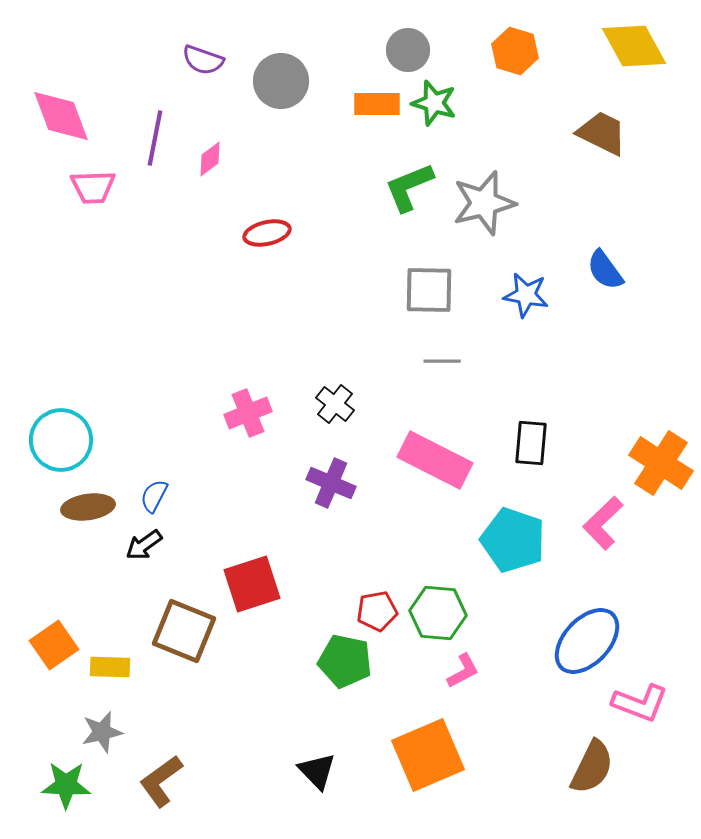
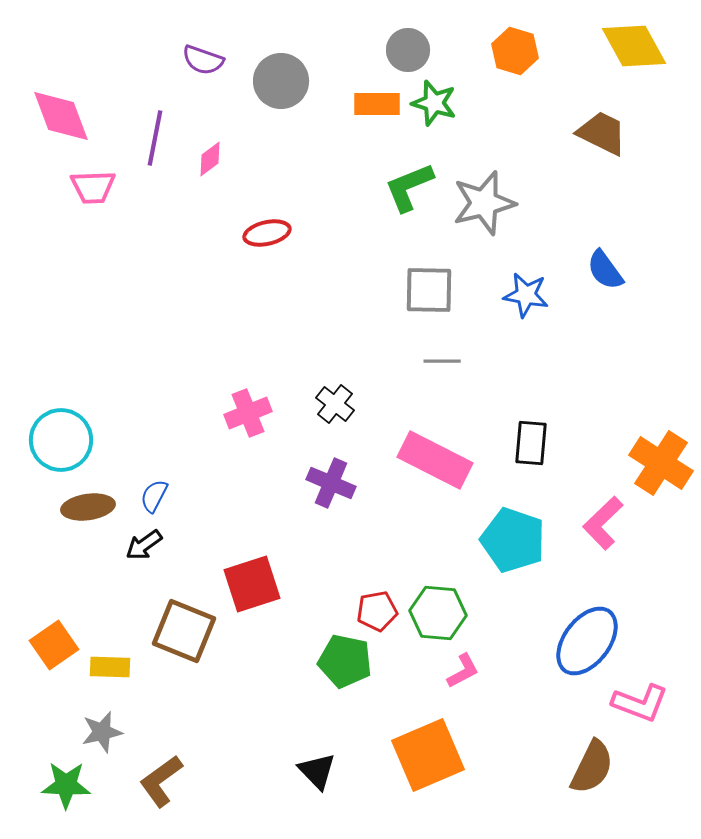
blue ellipse at (587, 641): rotated 6 degrees counterclockwise
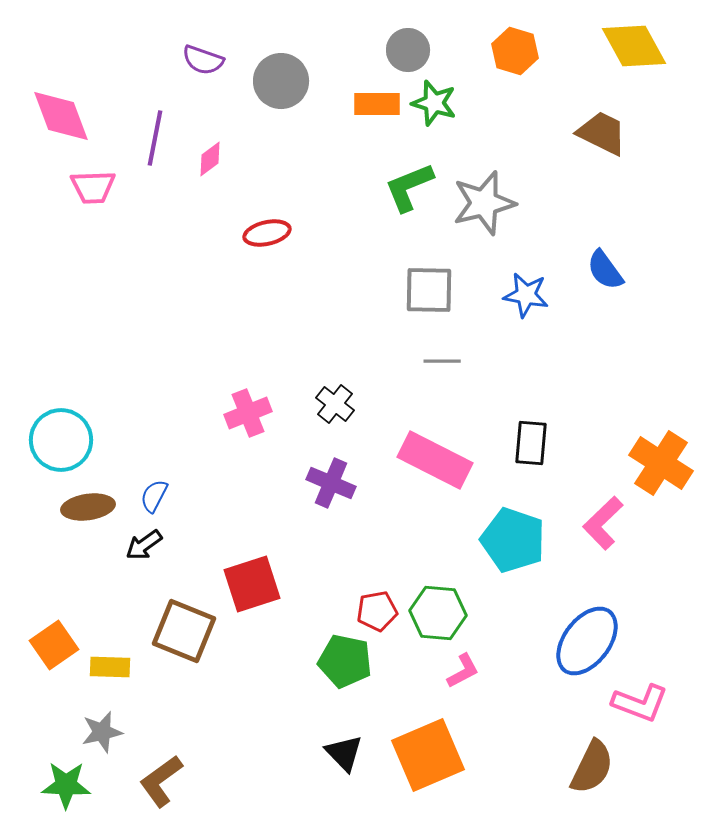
black triangle at (317, 771): moved 27 px right, 18 px up
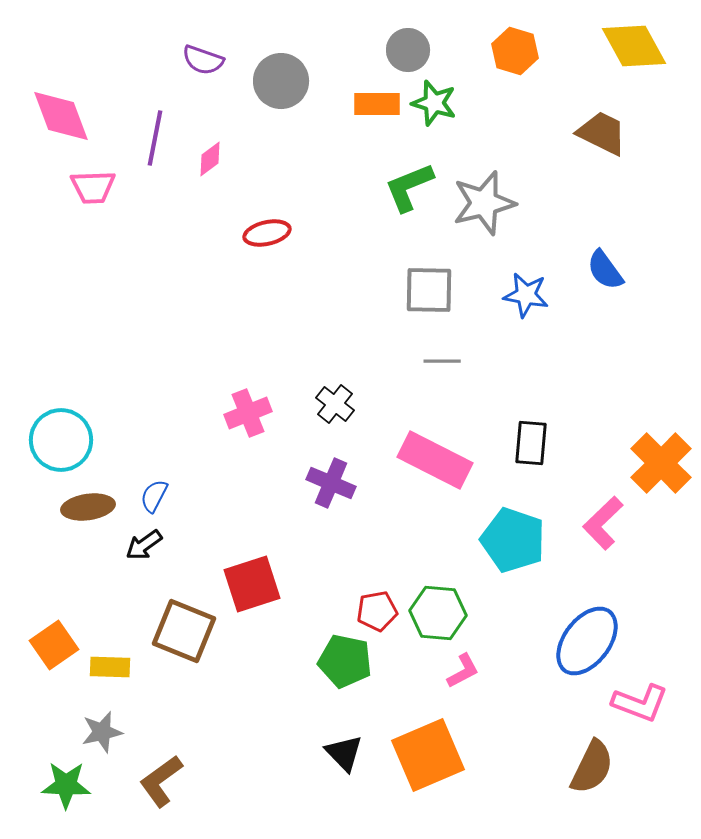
orange cross at (661, 463): rotated 12 degrees clockwise
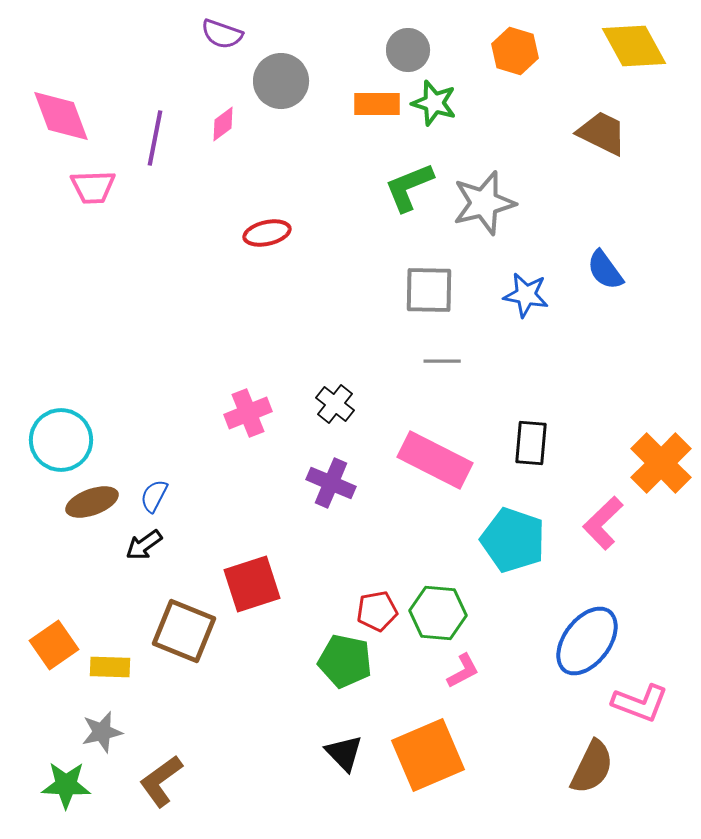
purple semicircle at (203, 60): moved 19 px right, 26 px up
pink diamond at (210, 159): moved 13 px right, 35 px up
brown ellipse at (88, 507): moved 4 px right, 5 px up; rotated 12 degrees counterclockwise
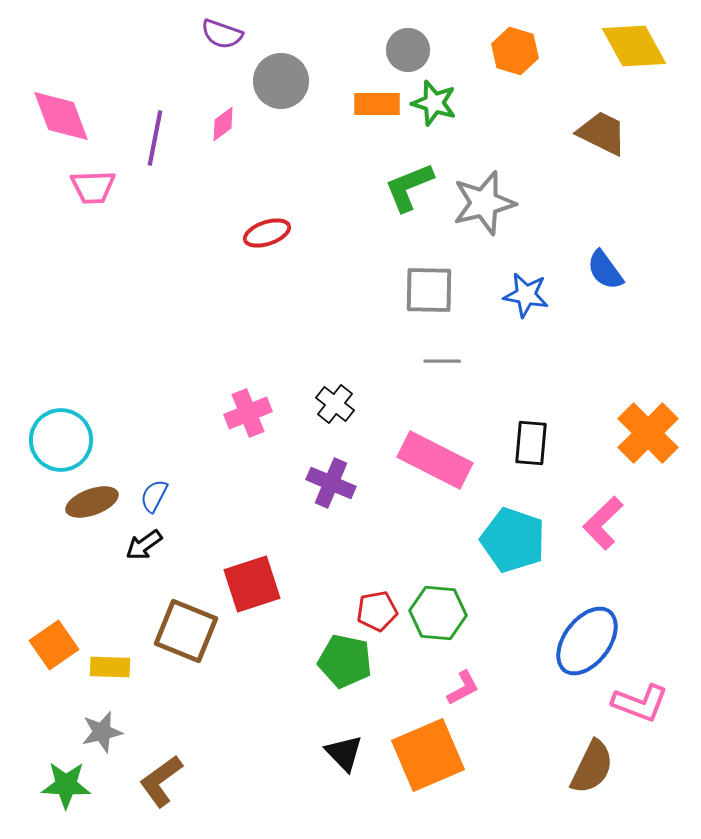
red ellipse at (267, 233): rotated 6 degrees counterclockwise
orange cross at (661, 463): moved 13 px left, 30 px up
brown square at (184, 631): moved 2 px right
pink L-shape at (463, 671): moved 17 px down
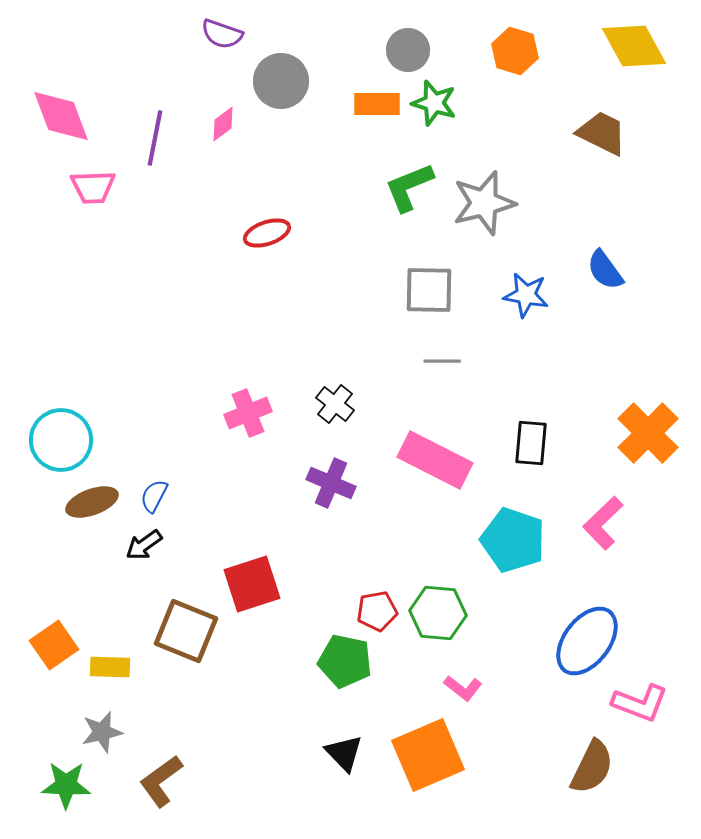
pink L-shape at (463, 688): rotated 66 degrees clockwise
